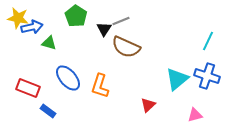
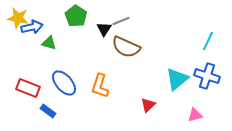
blue ellipse: moved 4 px left, 5 px down
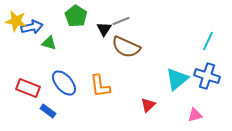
yellow star: moved 2 px left, 3 px down
orange L-shape: rotated 25 degrees counterclockwise
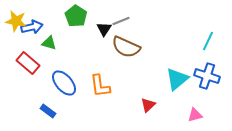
red rectangle: moved 25 px up; rotated 20 degrees clockwise
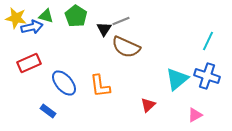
yellow star: moved 3 px up
green triangle: moved 3 px left, 27 px up
red rectangle: moved 1 px right; rotated 65 degrees counterclockwise
pink triangle: rotated 14 degrees counterclockwise
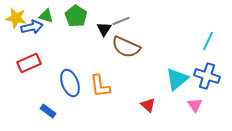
blue ellipse: moved 6 px right; rotated 20 degrees clockwise
red triangle: rotated 35 degrees counterclockwise
pink triangle: moved 10 px up; rotated 35 degrees counterclockwise
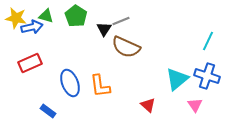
red rectangle: moved 1 px right
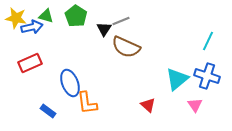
orange L-shape: moved 13 px left, 17 px down
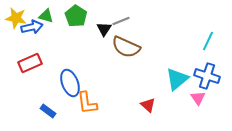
pink triangle: moved 3 px right, 7 px up
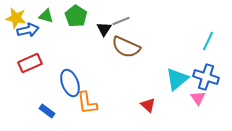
blue arrow: moved 4 px left, 3 px down
blue cross: moved 1 px left, 1 px down
blue rectangle: moved 1 px left
